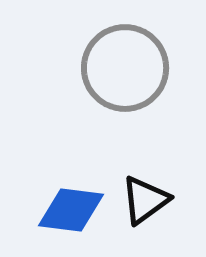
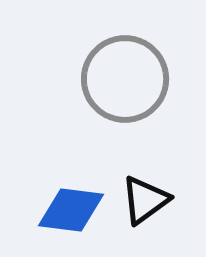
gray circle: moved 11 px down
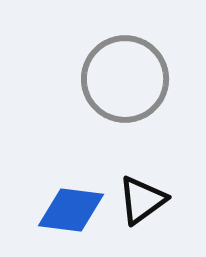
black triangle: moved 3 px left
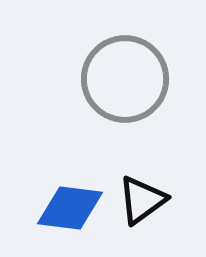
blue diamond: moved 1 px left, 2 px up
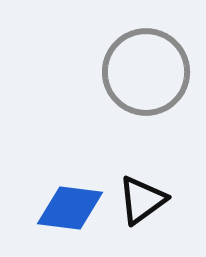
gray circle: moved 21 px right, 7 px up
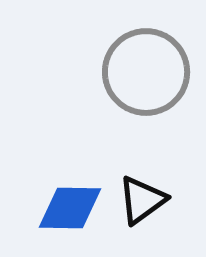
blue diamond: rotated 6 degrees counterclockwise
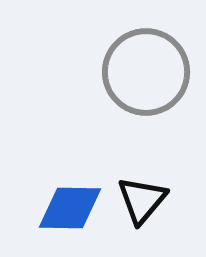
black triangle: rotated 14 degrees counterclockwise
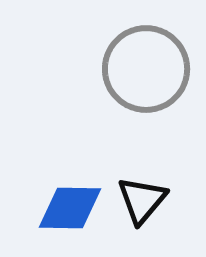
gray circle: moved 3 px up
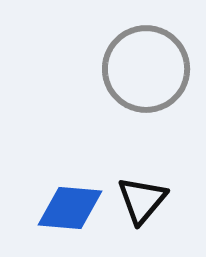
blue diamond: rotated 4 degrees clockwise
